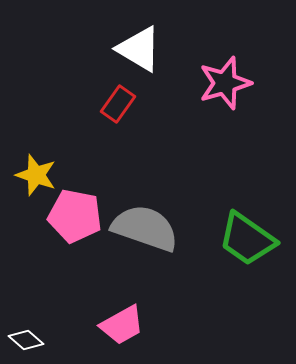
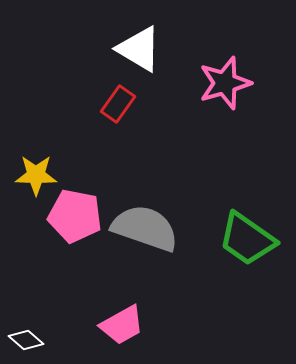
yellow star: rotated 18 degrees counterclockwise
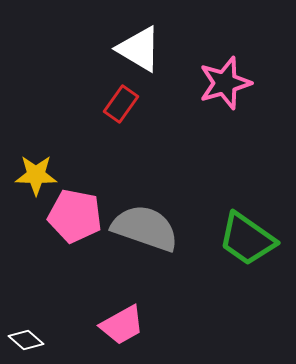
red rectangle: moved 3 px right
